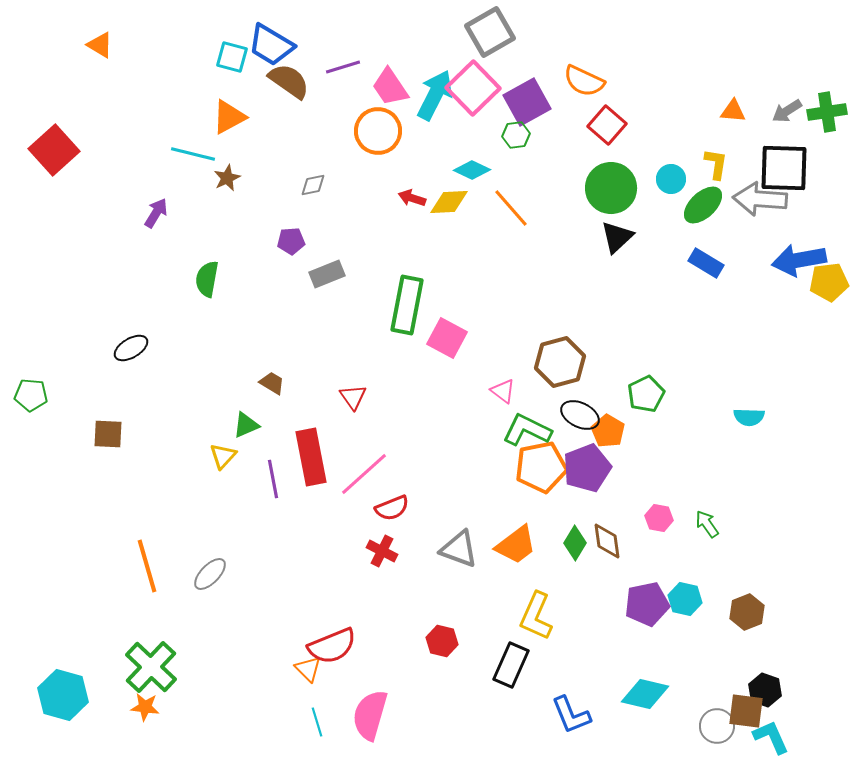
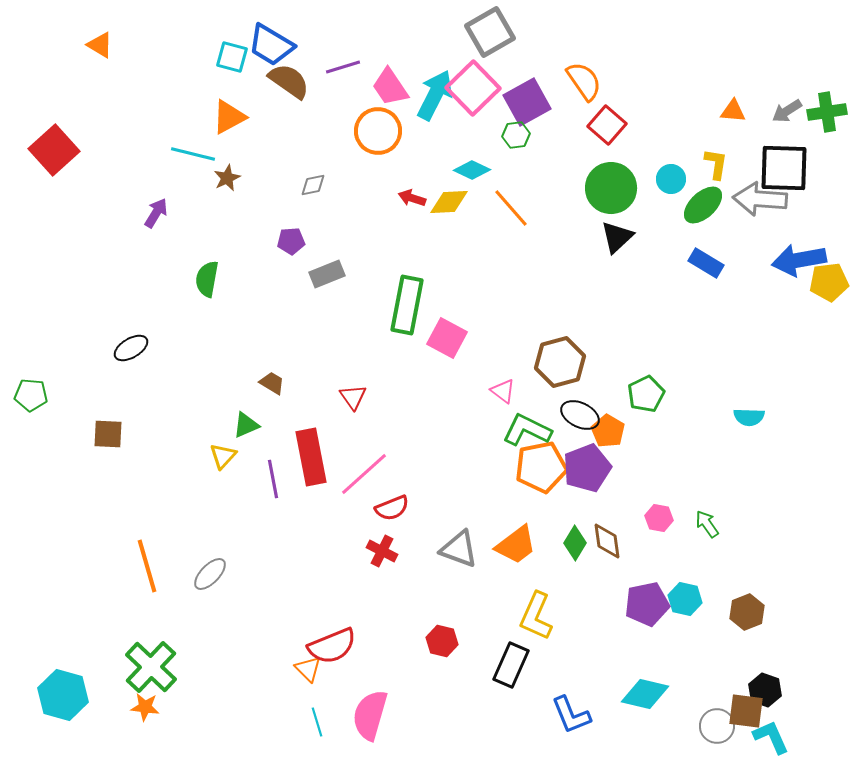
orange semicircle at (584, 81): rotated 150 degrees counterclockwise
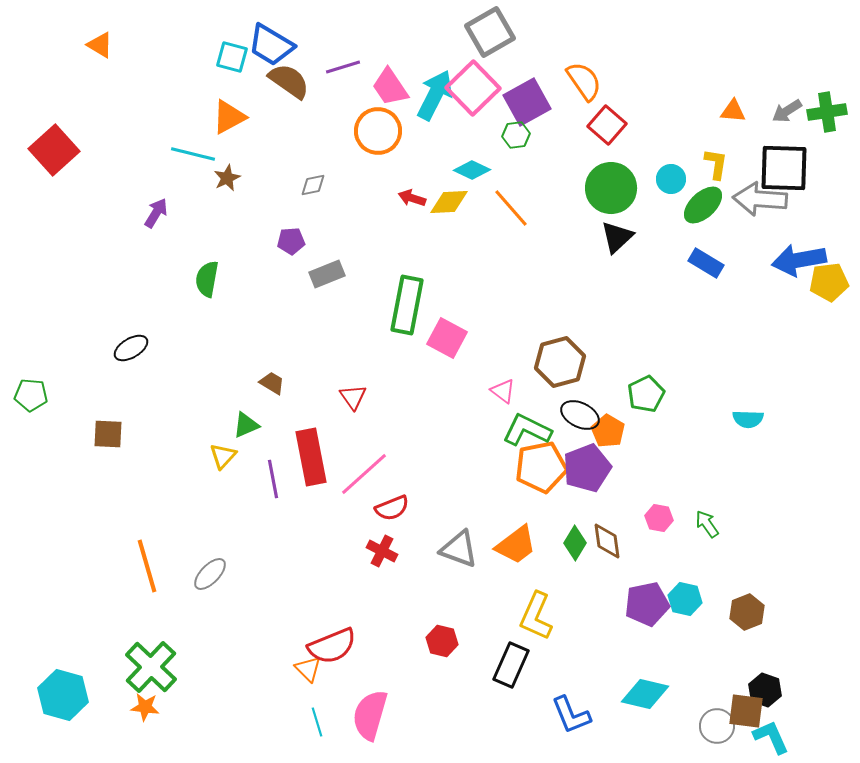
cyan semicircle at (749, 417): moved 1 px left, 2 px down
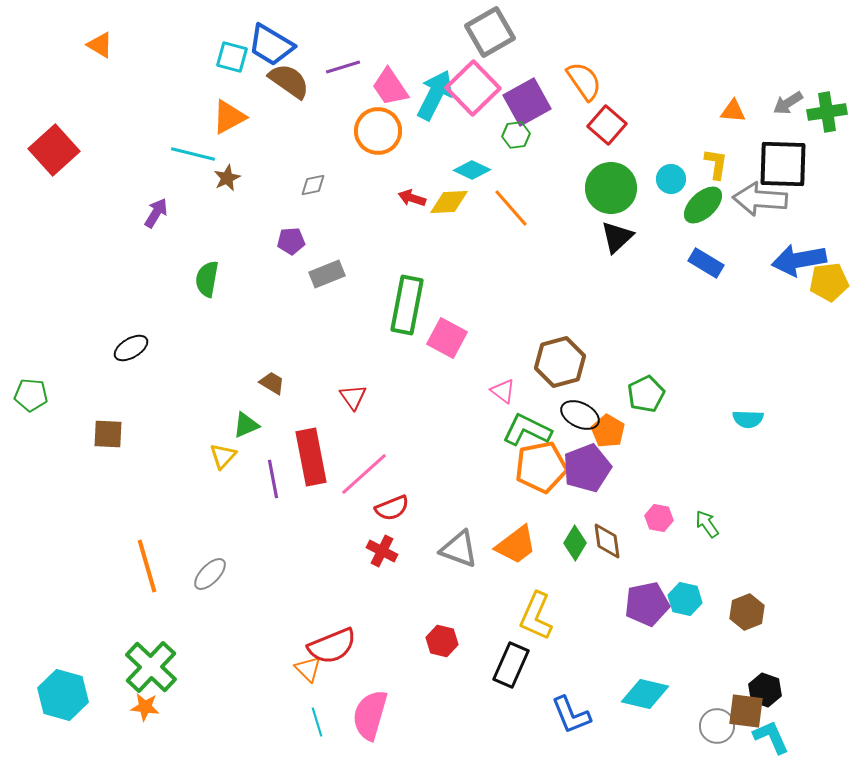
gray arrow at (787, 111): moved 1 px right, 8 px up
black square at (784, 168): moved 1 px left, 4 px up
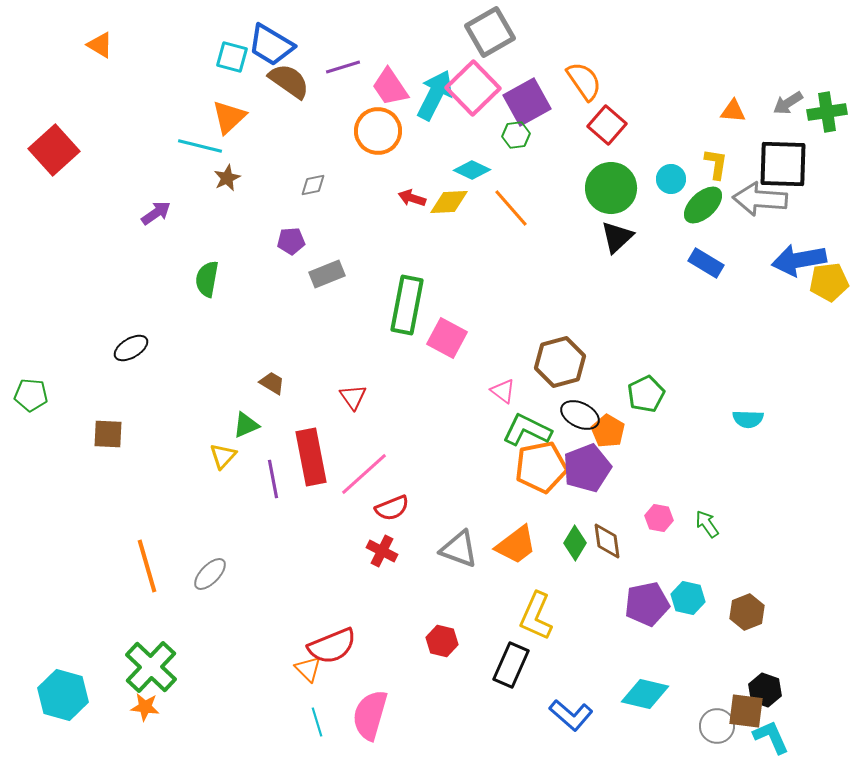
orange triangle at (229, 117): rotated 15 degrees counterclockwise
cyan line at (193, 154): moved 7 px right, 8 px up
purple arrow at (156, 213): rotated 24 degrees clockwise
cyan hexagon at (685, 599): moved 3 px right, 1 px up
blue L-shape at (571, 715): rotated 27 degrees counterclockwise
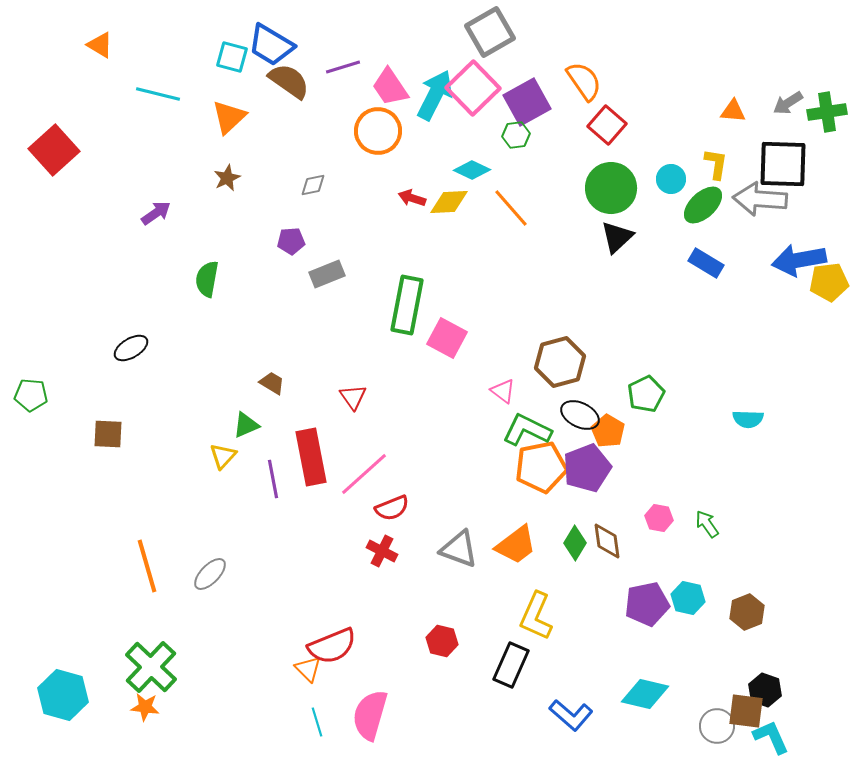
cyan line at (200, 146): moved 42 px left, 52 px up
